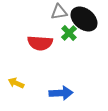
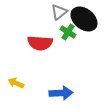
gray triangle: rotated 30 degrees counterclockwise
green cross: moved 1 px left, 1 px up; rotated 14 degrees counterclockwise
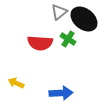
green cross: moved 7 px down
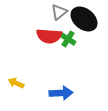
red semicircle: moved 9 px right, 7 px up
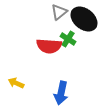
red semicircle: moved 10 px down
blue arrow: rotated 105 degrees clockwise
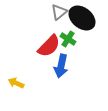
black ellipse: moved 2 px left, 1 px up
red semicircle: rotated 50 degrees counterclockwise
blue arrow: moved 27 px up
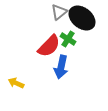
blue arrow: moved 1 px down
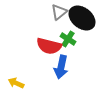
red semicircle: rotated 60 degrees clockwise
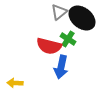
yellow arrow: moved 1 px left; rotated 21 degrees counterclockwise
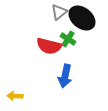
blue arrow: moved 4 px right, 9 px down
yellow arrow: moved 13 px down
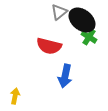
black ellipse: moved 2 px down
green cross: moved 21 px right, 2 px up
yellow arrow: rotated 98 degrees clockwise
